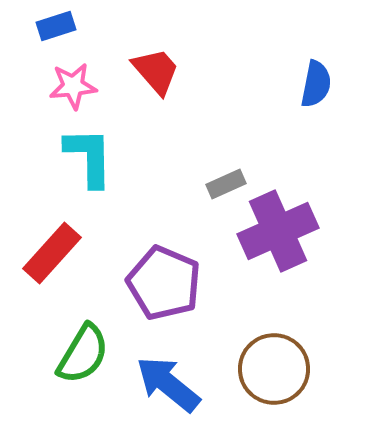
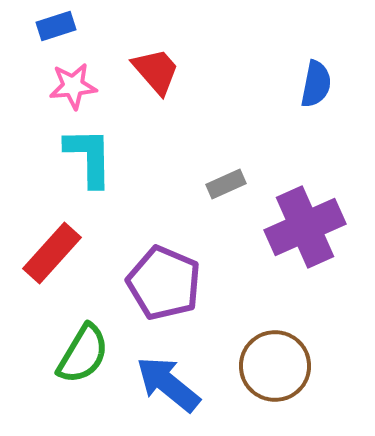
purple cross: moved 27 px right, 4 px up
brown circle: moved 1 px right, 3 px up
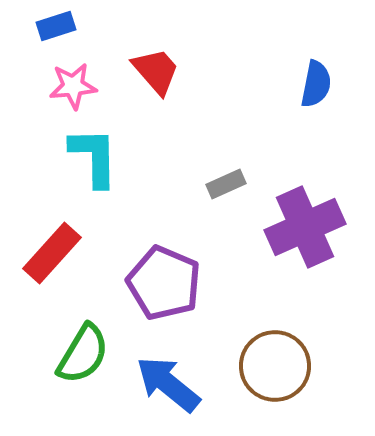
cyan L-shape: moved 5 px right
